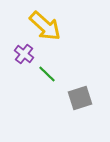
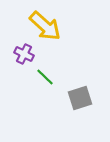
purple cross: rotated 12 degrees counterclockwise
green line: moved 2 px left, 3 px down
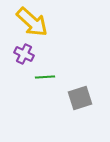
yellow arrow: moved 13 px left, 4 px up
green line: rotated 48 degrees counterclockwise
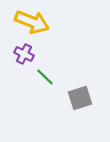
yellow arrow: rotated 20 degrees counterclockwise
green line: rotated 48 degrees clockwise
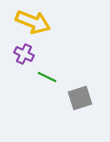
yellow arrow: moved 1 px right
green line: moved 2 px right; rotated 18 degrees counterclockwise
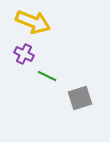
green line: moved 1 px up
